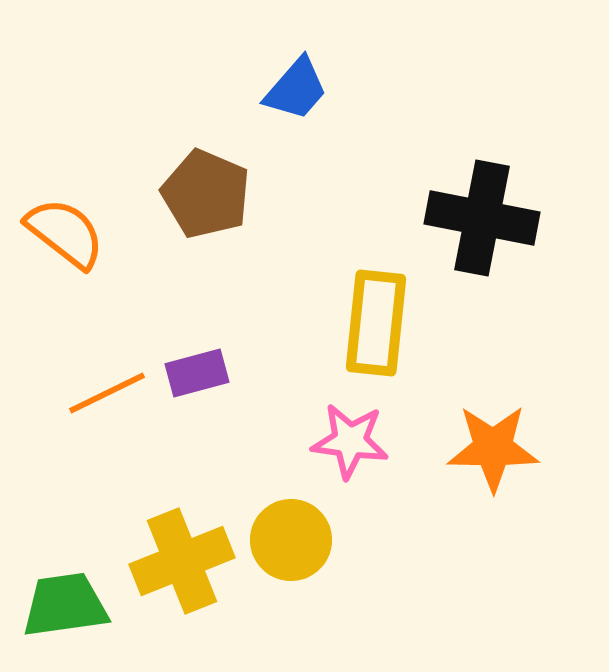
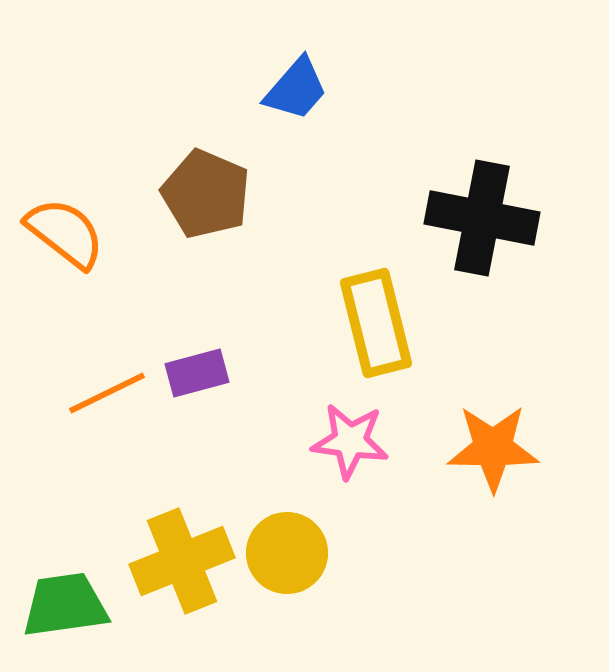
yellow rectangle: rotated 20 degrees counterclockwise
yellow circle: moved 4 px left, 13 px down
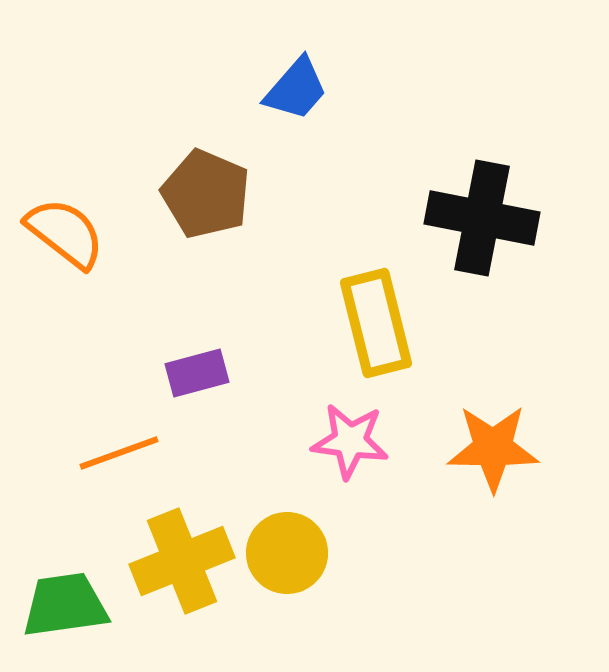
orange line: moved 12 px right, 60 px down; rotated 6 degrees clockwise
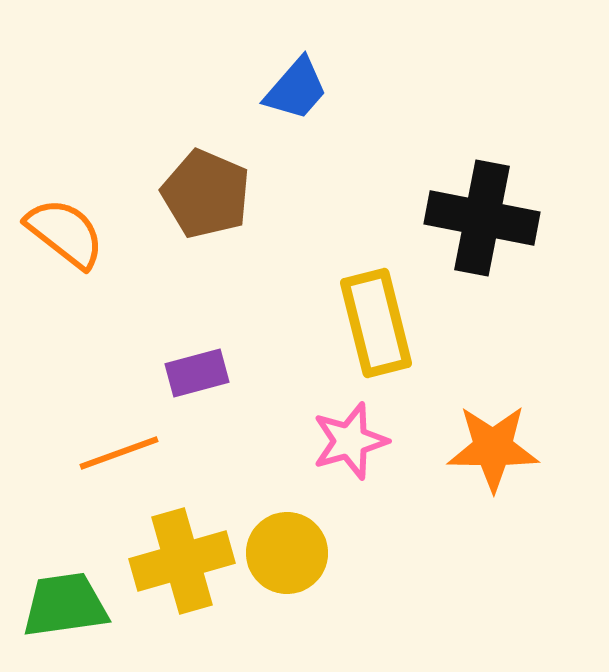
pink star: rotated 24 degrees counterclockwise
yellow cross: rotated 6 degrees clockwise
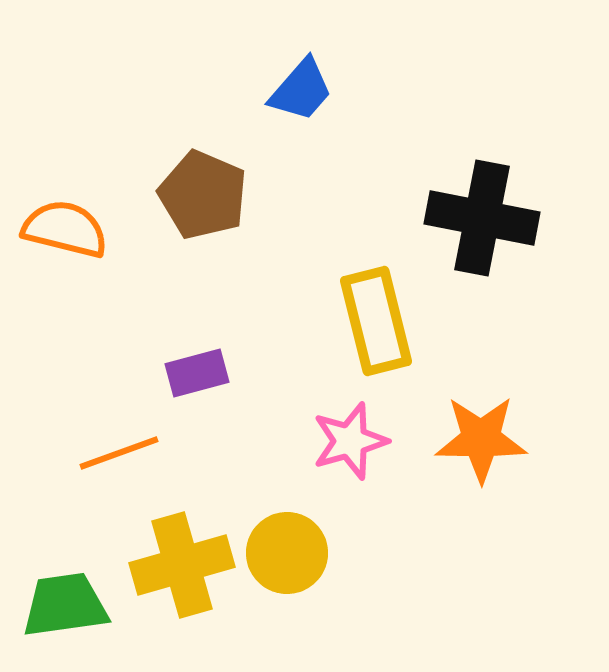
blue trapezoid: moved 5 px right, 1 px down
brown pentagon: moved 3 px left, 1 px down
orange semicircle: moved 4 px up; rotated 24 degrees counterclockwise
yellow rectangle: moved 2 px up
orange star: moved 12 px left, 9 px up
yellow cross: moved 4 px down
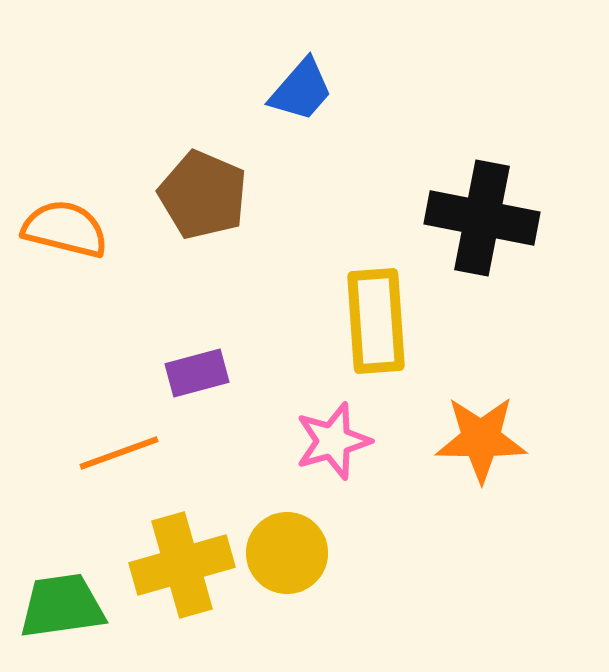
yellow rectangle: rotated 10 degrees clockwise
pink star: moved 17 px left
green trapezoid: moved 3 px left, 1 px down
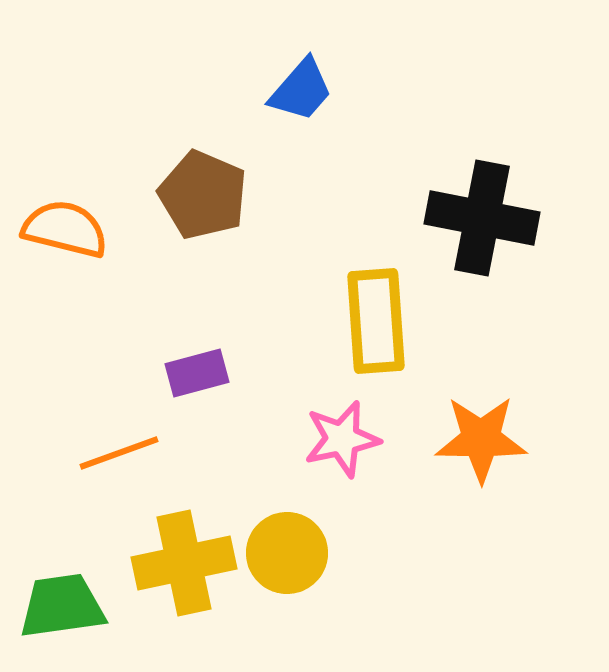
pink star: moved 9 px right, 2 px up; rotated 4 degrees clockwise
yellow cross: moved 2 px right, 2 px up; rotated 4 degrees clockwise
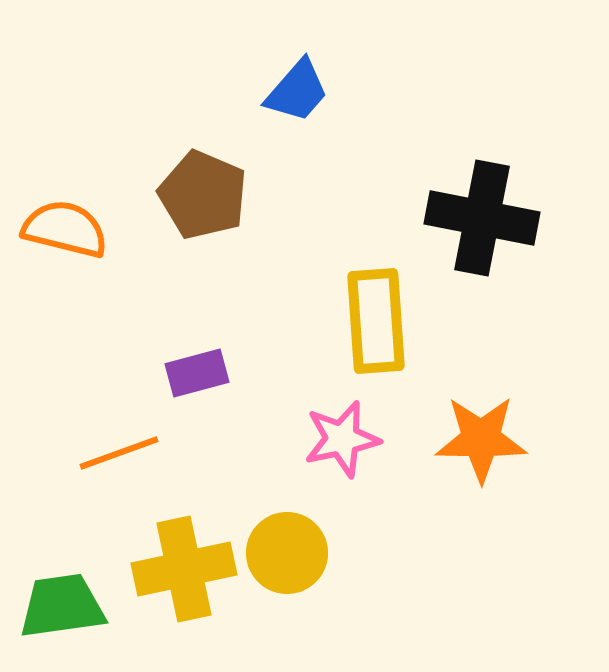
blue trapezoid: moved 4 px left, 1 px down
yellow cross: moved 6 px down
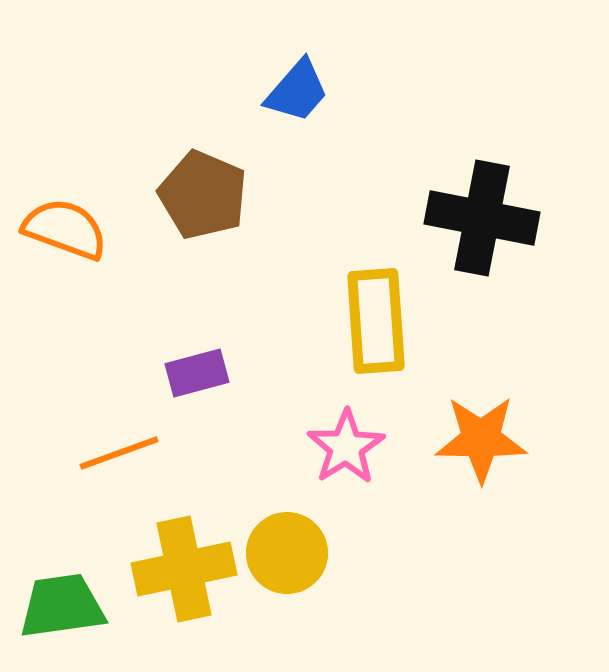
orange semicircle: rotated 6 degrees clockwise
pink star: moved 4 px right, 8 px down; rotated 20 degrees counterclockwise
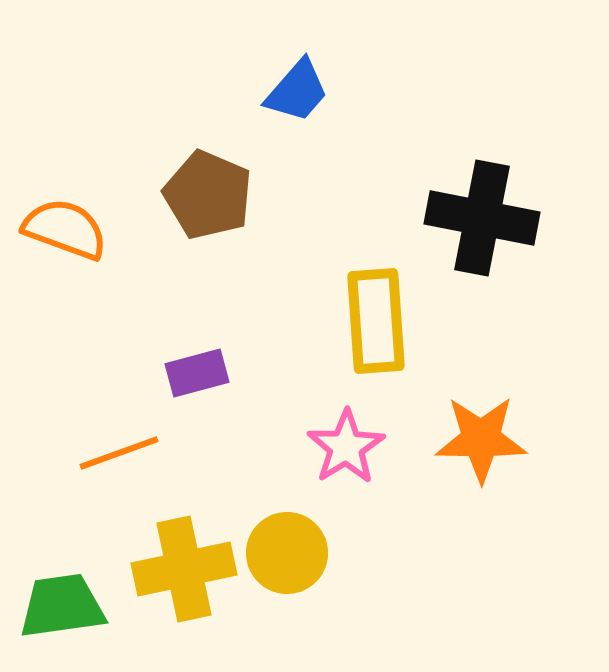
brown pentagon: moved 5 px right
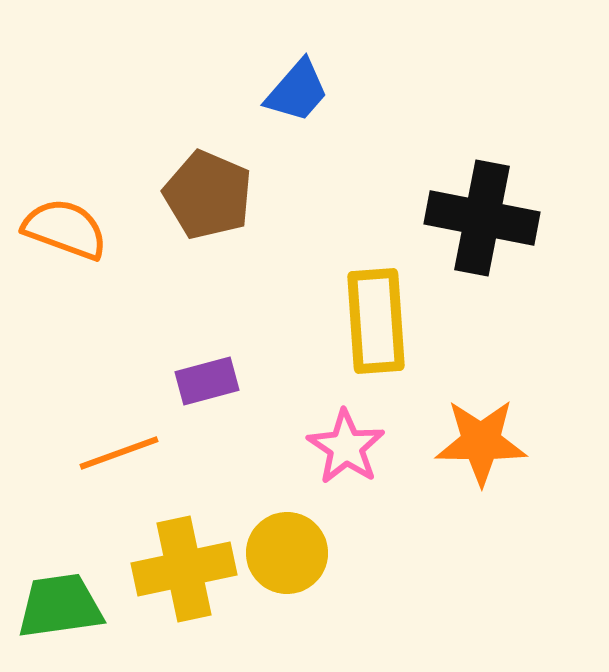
purple rectangle: moved 10 px right, 8 px down
orange star: moved 3 px down
pink star: rotated 6 degrees counterclockwise
green trapezoid: moved 2 px left
